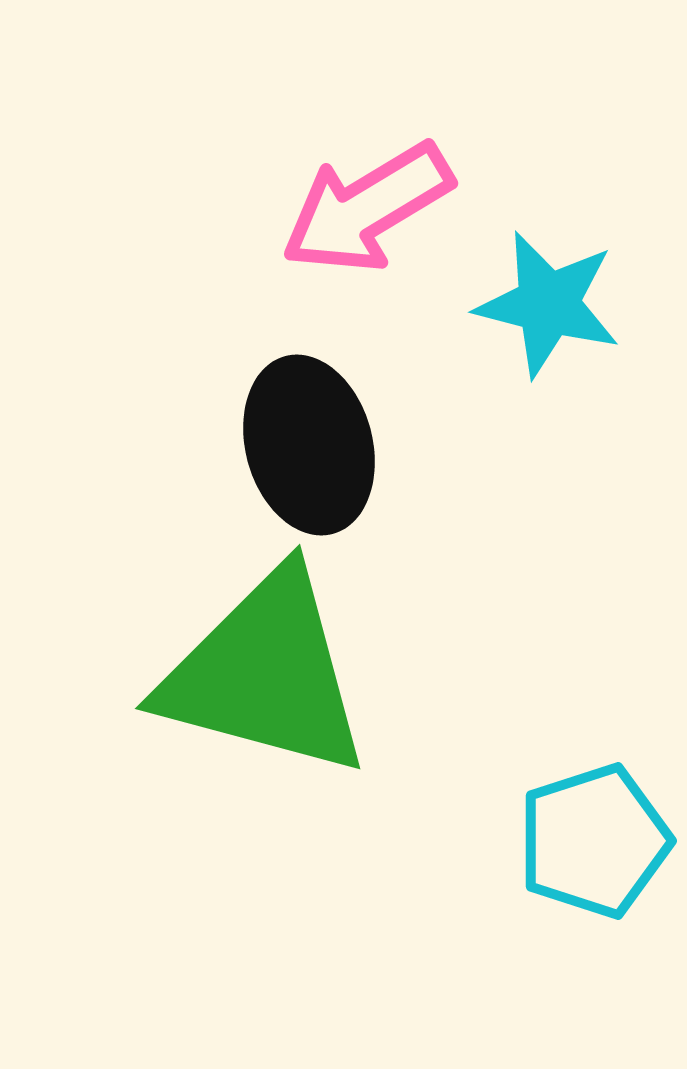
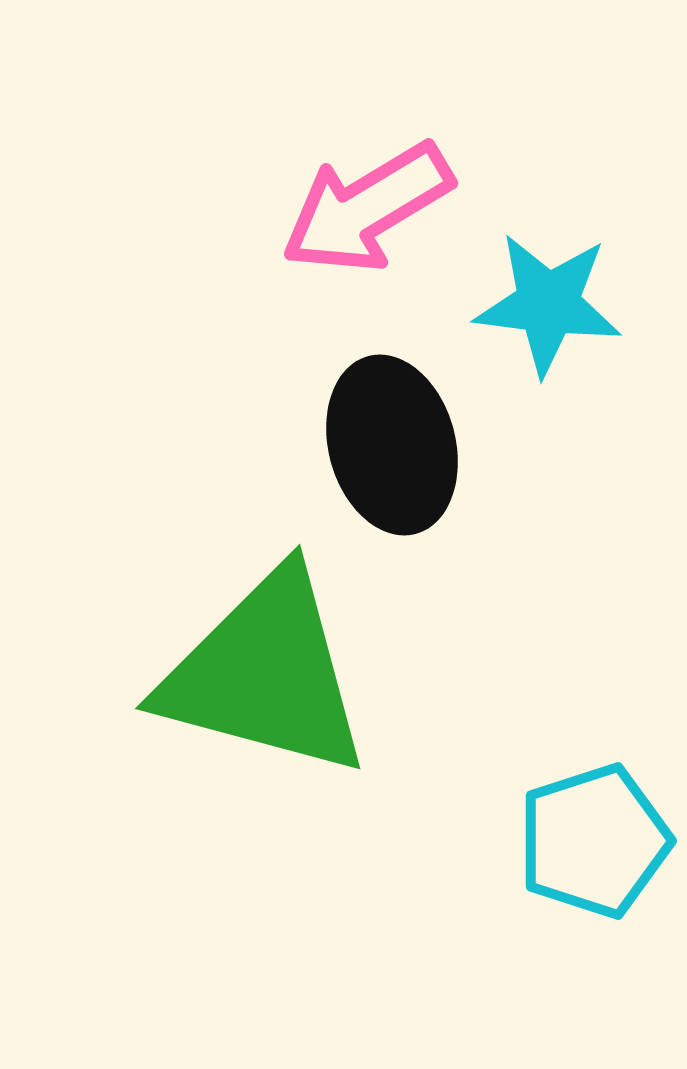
cyan star: rotated 7 degrees counterclockwise
black ellipse: moved 83 px right
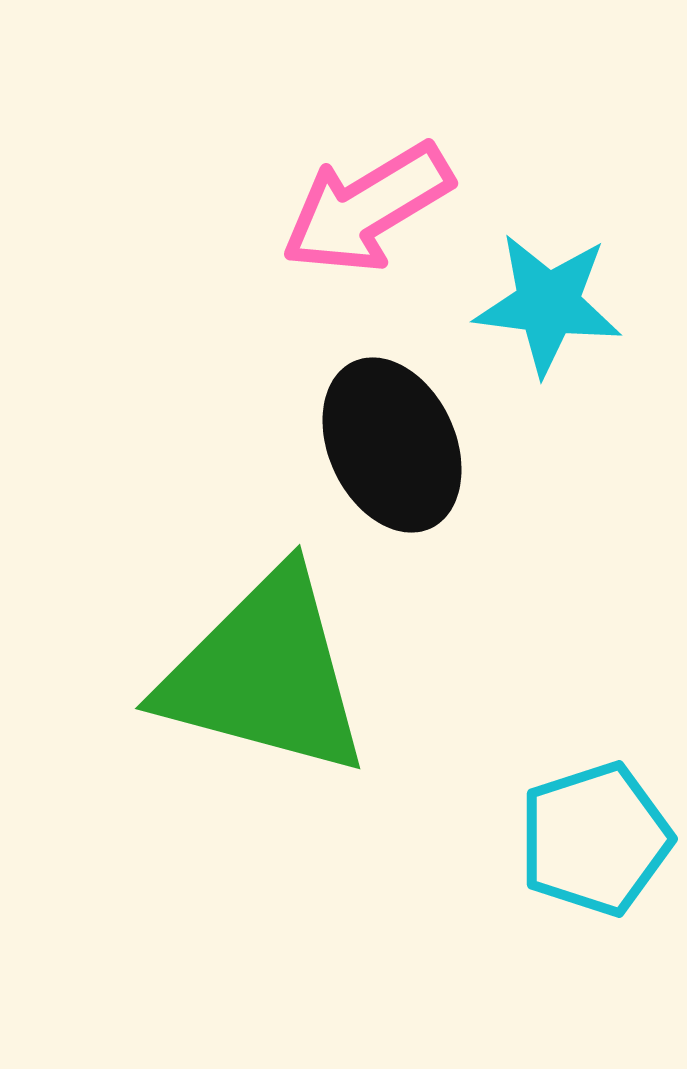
black ellipse: rotated 10 degrees counterclockwise
cyan pentagon: moved 1 px right, 2 px up
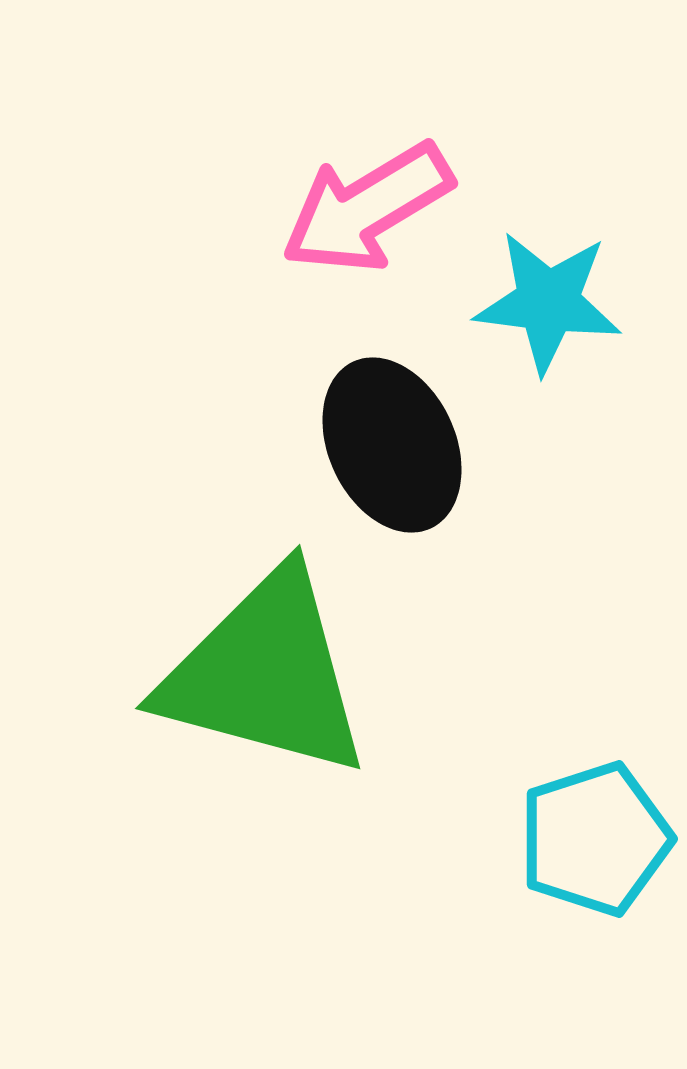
cyan star: moved 2 px up
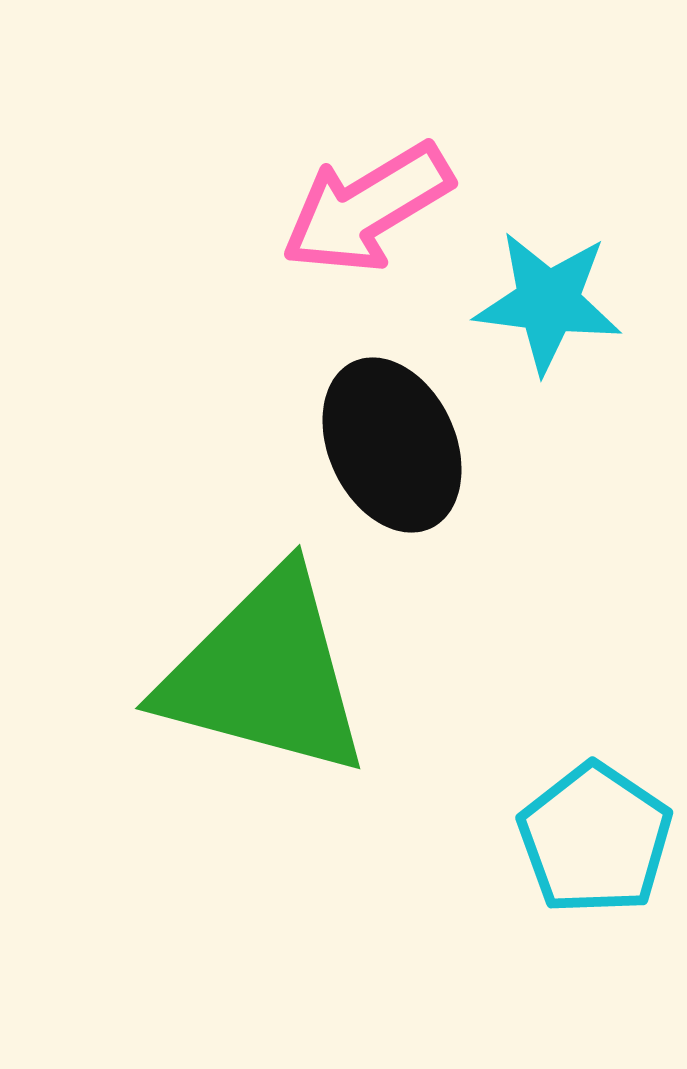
cyan pentagon: rotated 20 degrees counterclockwise
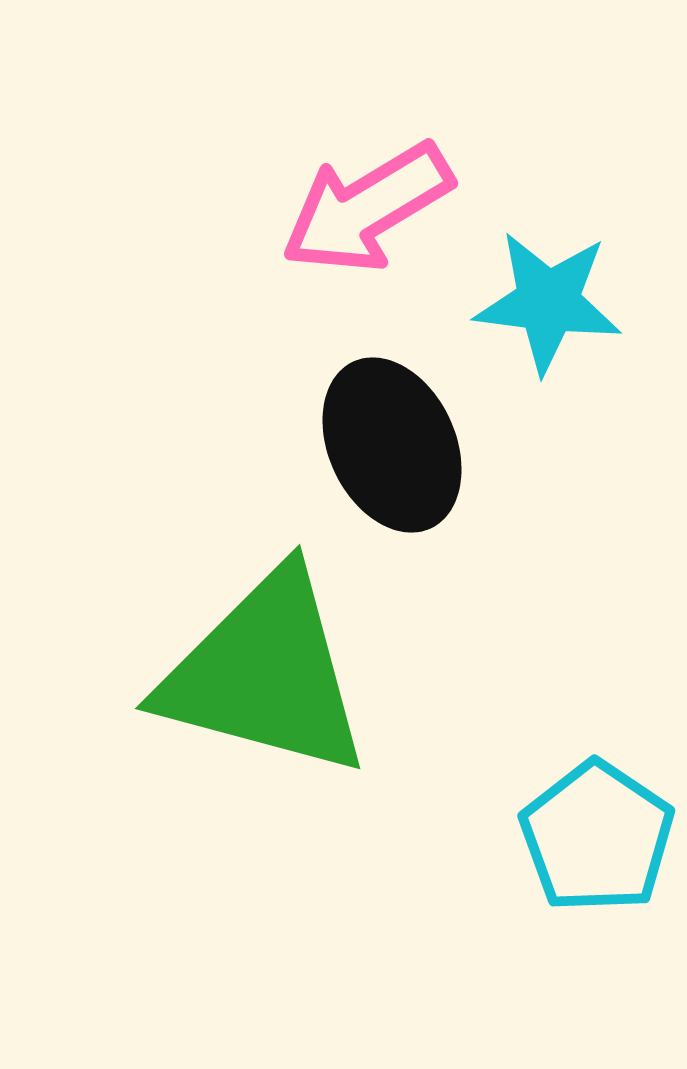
cyan pentagon: moved 2 px right, 2 px up
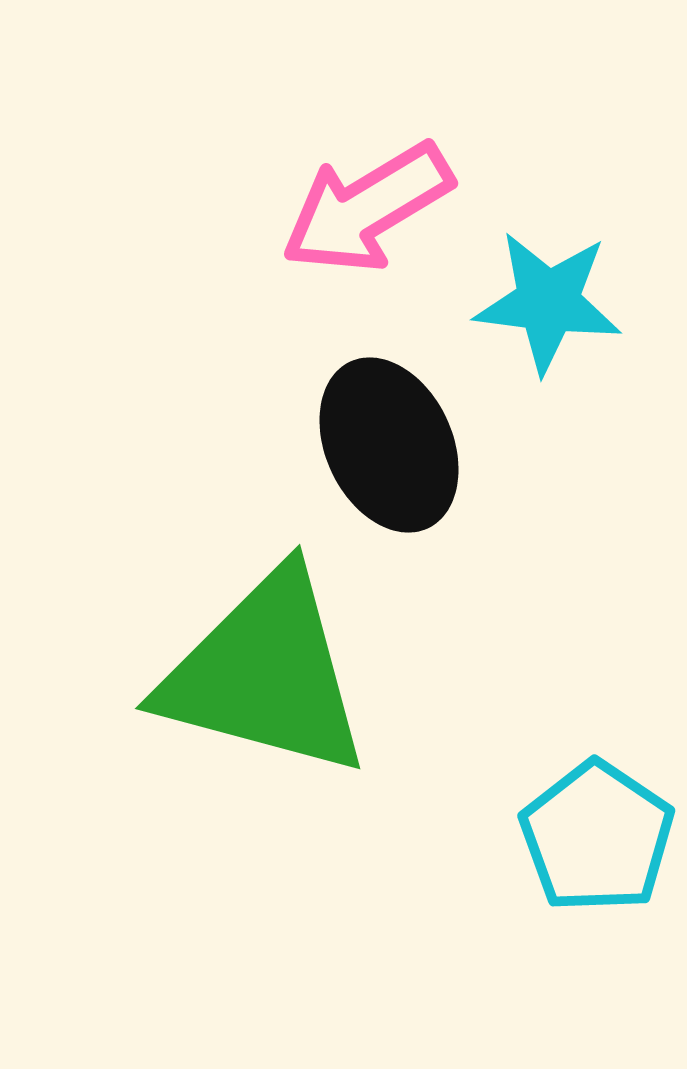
black ellipse: moved 3 px left
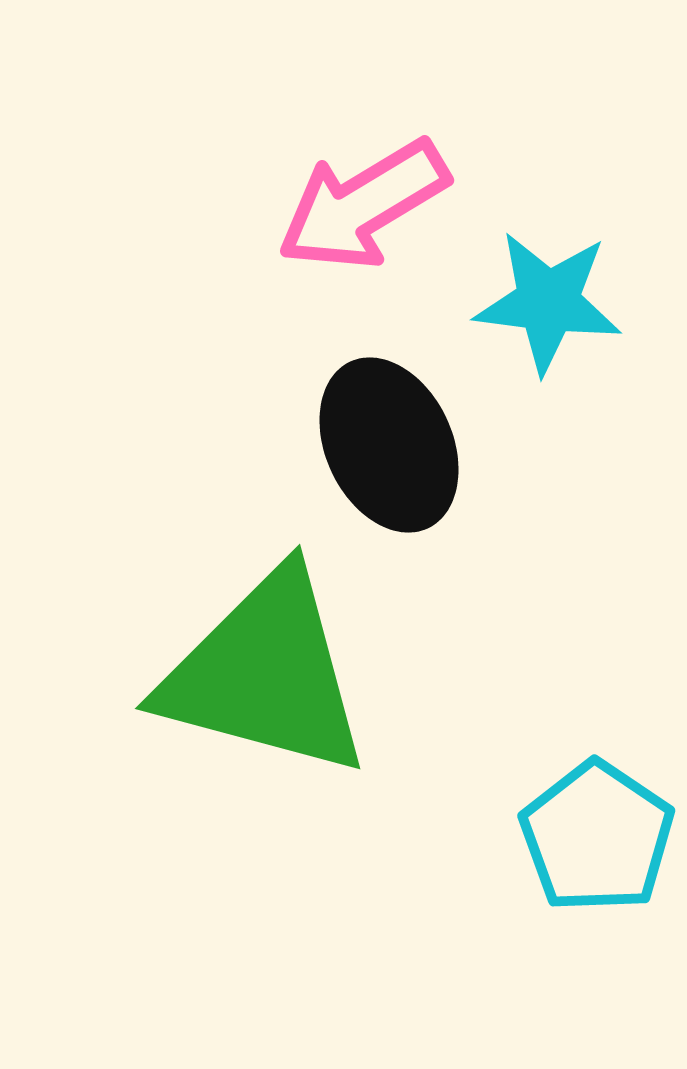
pink arrow: moved 4 px left, 3 px up
